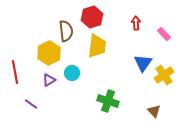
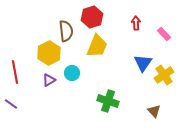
yellow trapezoid: rotated 15 degrees clockwise
purple line: moved 20 px left
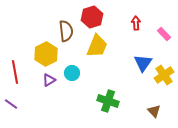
yellow hexagon: moved 3 px left, 1 px down
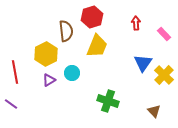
yellow cross: rotated 12 degrees counterclockwise
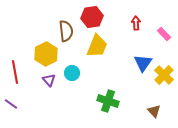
red hexagon: rotated 10 degrees clockwise
purple triangle: rotated 40 degrees counterclockwise
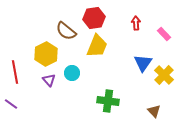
red hexagon: moved 2 px right, 1 px down
brown semicircle: rotated 135 degrees clockwise
green cross: rotated 10 degrees counterclockwise
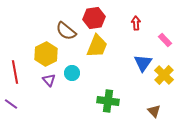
pink rectangle: moved 1 px right, 6 px down
